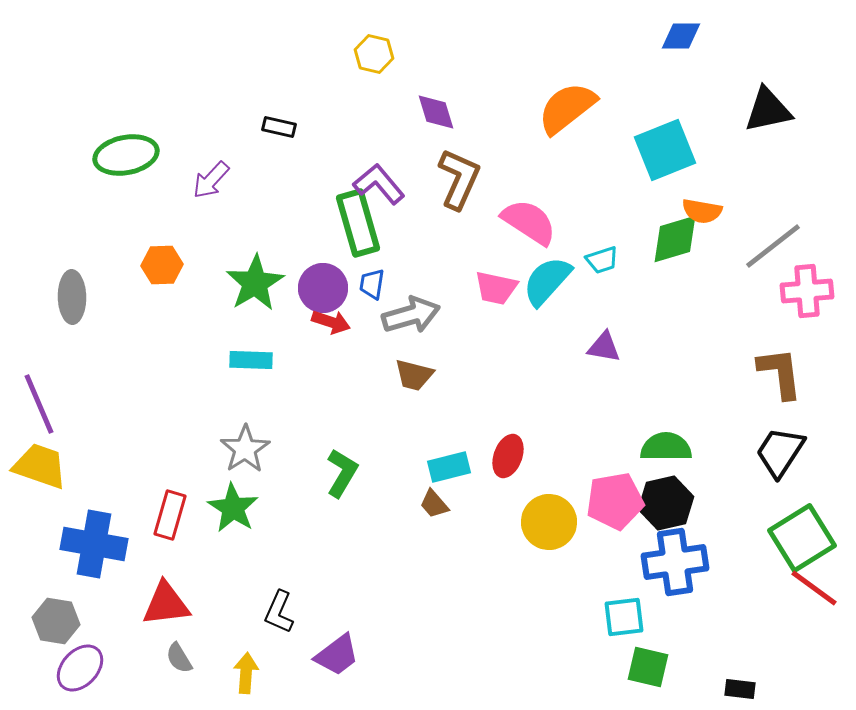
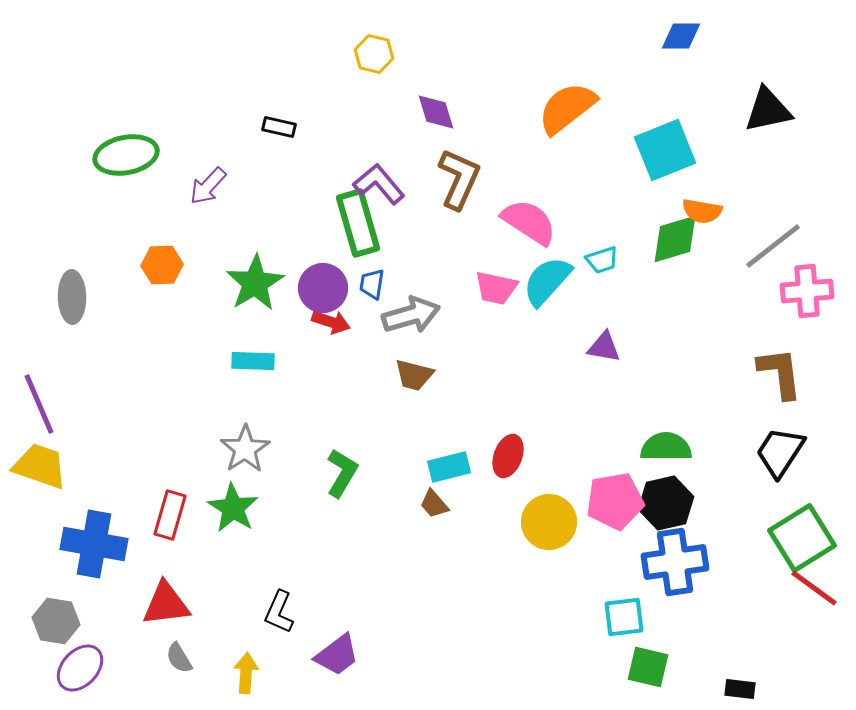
purple arrow at (211, 180): moved 3 px left, 6 px down
cyan rectangle at (251, 360): moved 2 px right, 1 px down
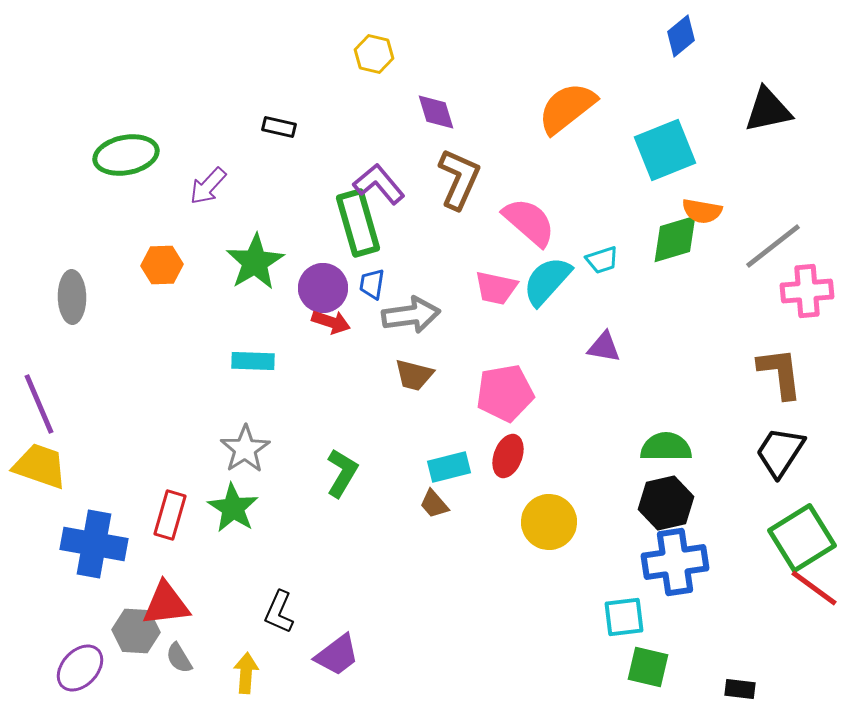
blue diamond at (681, 36): rotated 39 degrees counterclockwise
pink semicircle at (529, 222): rotated 8 degrees clockwise
green star at (255, 283): moved 21 px up
gray arrow at (411, 315): rotated 8 degrees clockwise
pink pentagon at (615, 501): moved 110 px left, 108 px up
gray hexagon at (56, 621): moved 80 px right, 10 px down; rotated 6 degrees counterclockwise
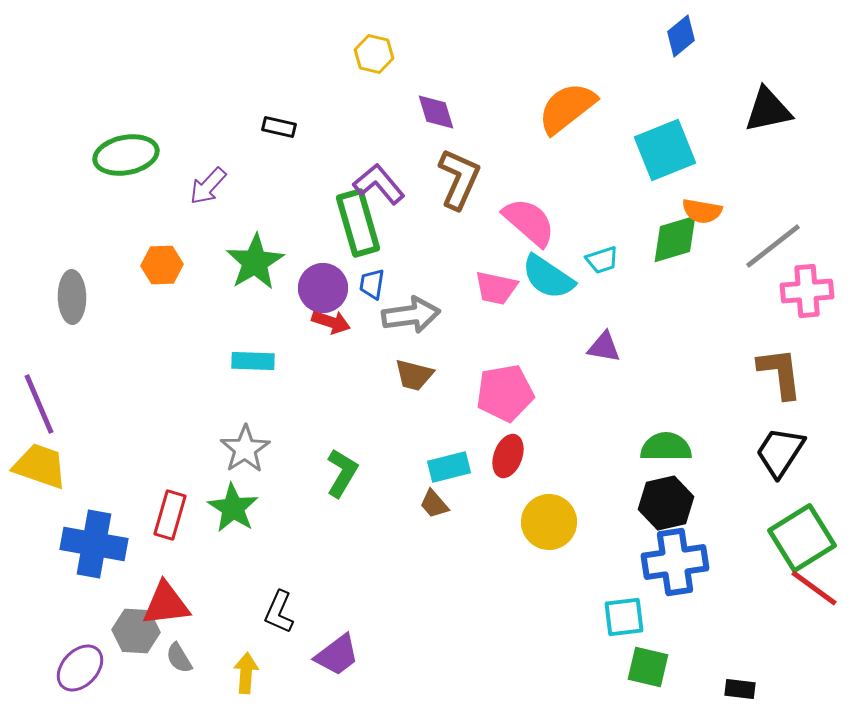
cyan semicircle at (547, 281): moved 1 px right, 4 px up; rotated 98 degrees counterclockwise
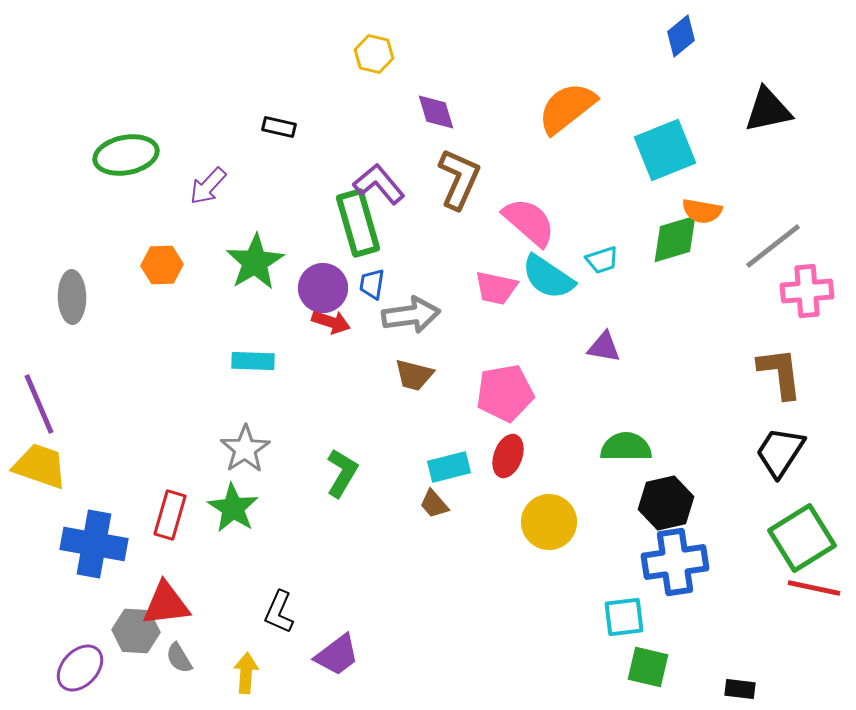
green semicircle at (666, 447): moved 40 px left
red line at (814, 588): rotated 24 degrees counterclockwise
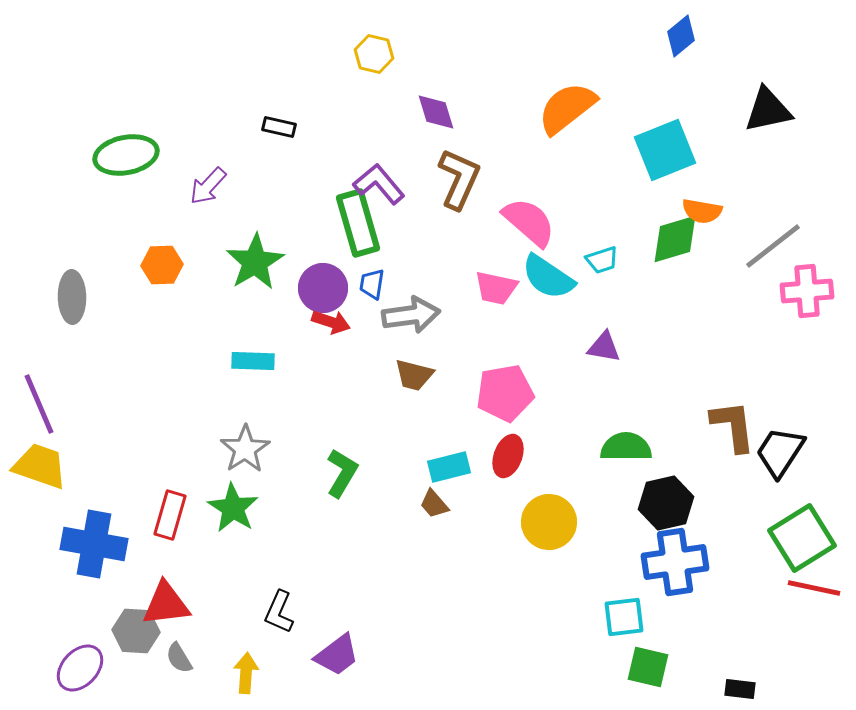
brown L-shape at (780, 373): moved 47 px left, 53 px down
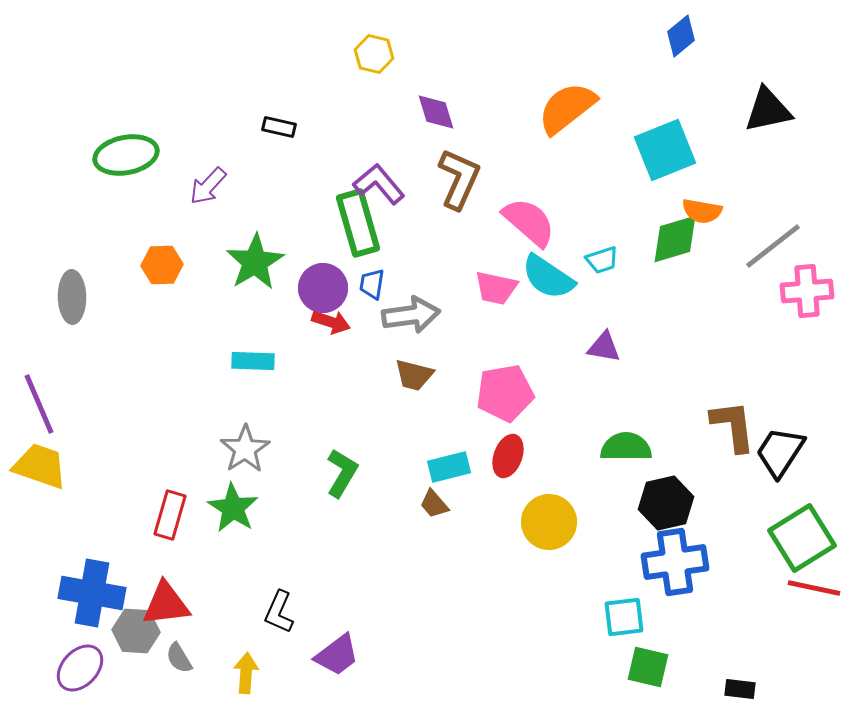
blue cross at (94, 544): moved 2 px left, 49 px down
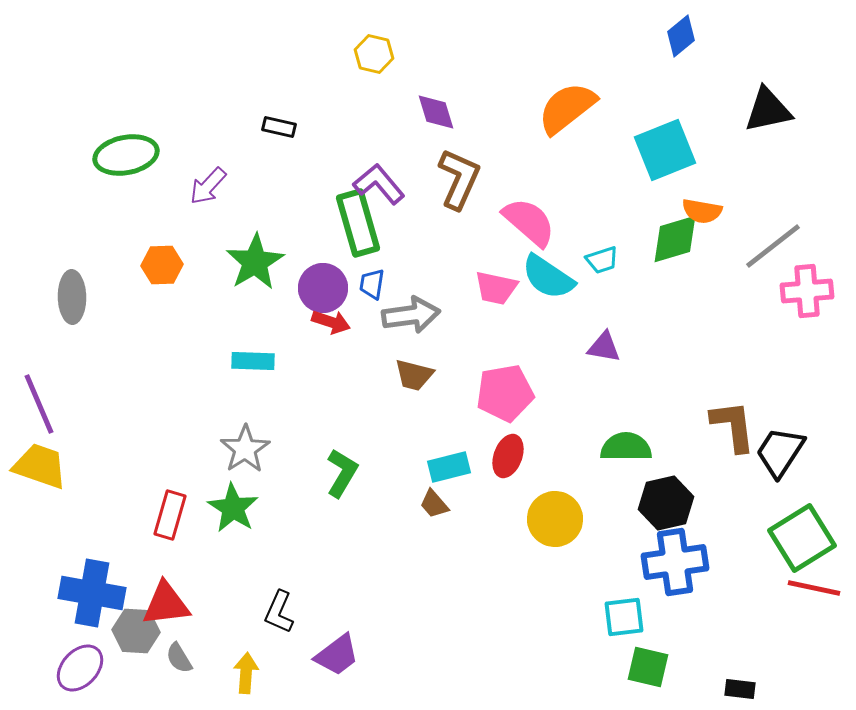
yellow circle at (549, 522): moved 6 px right, 3 px up
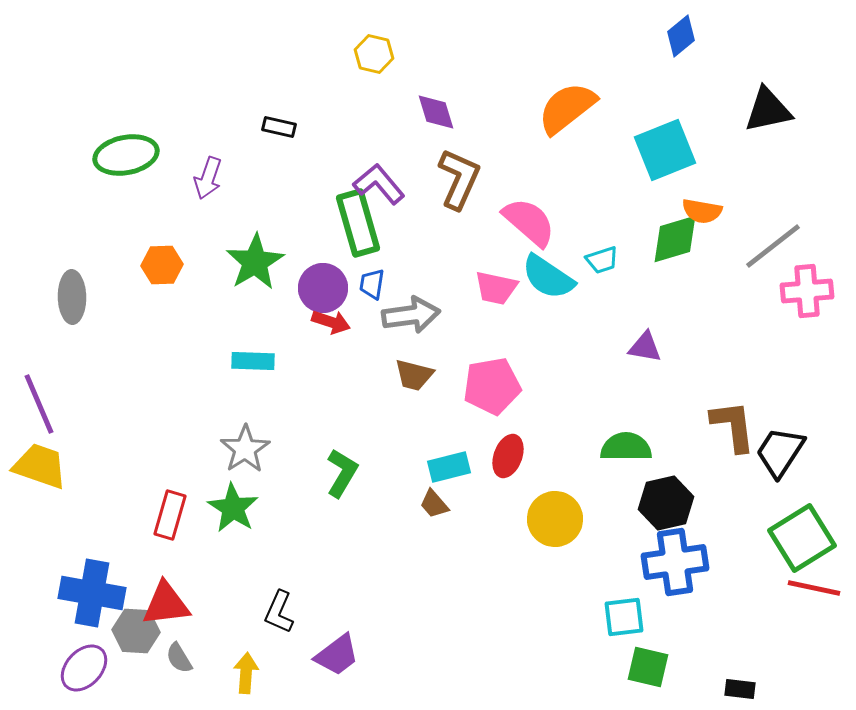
purple arrow at (208, 186): moved 8 px up; rotated 24 degrees counterclockwise
purple triangle at (604, 347): moved 41 px right
pink pentagon at (505, 393): moved 13 px left, 7 px up
purple ellipse at (80, 668): moved 4 px right
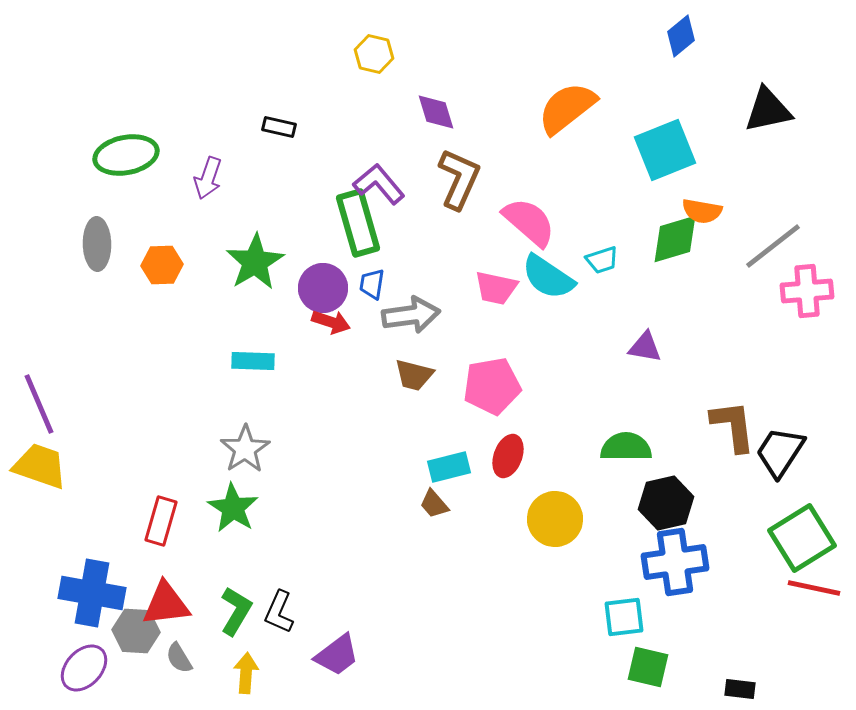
gray ellipse at (72, 297): moved 25 px right, 53 px up
green L-shape at (342, 473): moved 106 px left, 138 px down
red rectangle at (170, 515): moved 9 px left, 6 px down
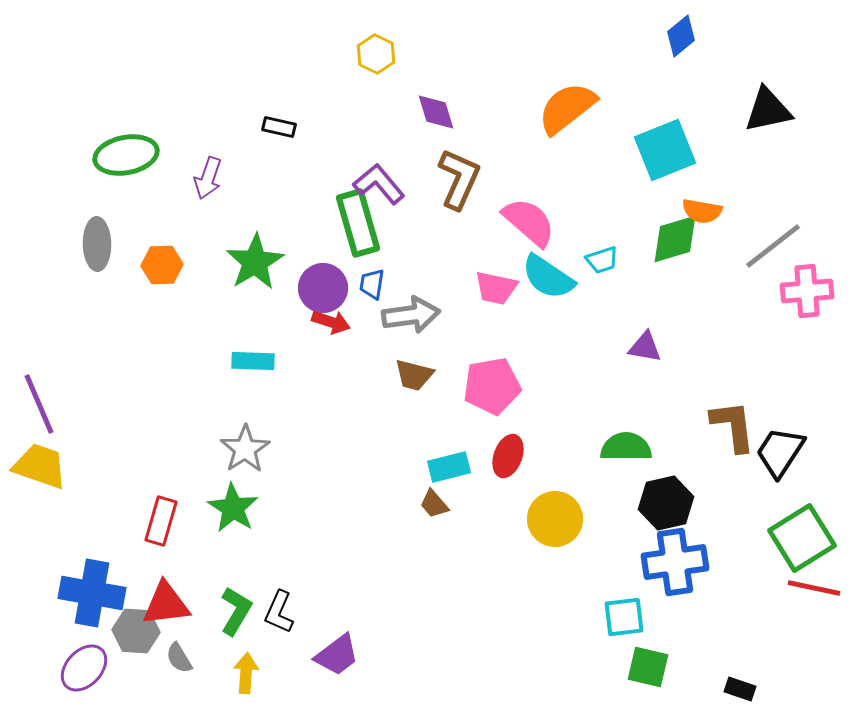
yellow hexagon at (374, 54): moved 2 px right; rotated 12 degrees clockwise
black rectangle at (740, 689): rotated 12 degrees clockwise
